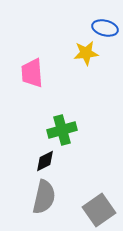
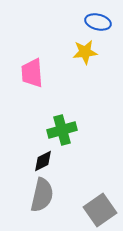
blue ellipse: moved 7 px left, 6 px up
yellow star: moved 1 px left, 1 px up
black diamond: moved 2 px left
gray semicircle: moved 2 px left, 2 px up
gray square: moved 1 px right
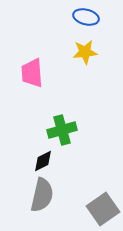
blue ellipse: moved 12 px left, 5 px up
gray square: moved 3 px right, 1 px up
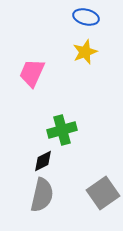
yellow star: rotated 15 degrees counterclockwise
pink trapezoid: rotated 28 degrees clockwise
gray square: moved 16 px up
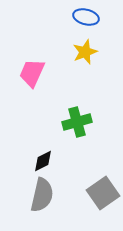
green cross: moved 15 px right, 8 px up
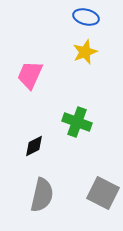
pink trapezoid: moved 2 px left, 2 px down
green cross: rotated 36 degrees clockwise
black diamond: moved 9 px left, 15 px up
gray square: rotated 28 degrees counterclockwise
